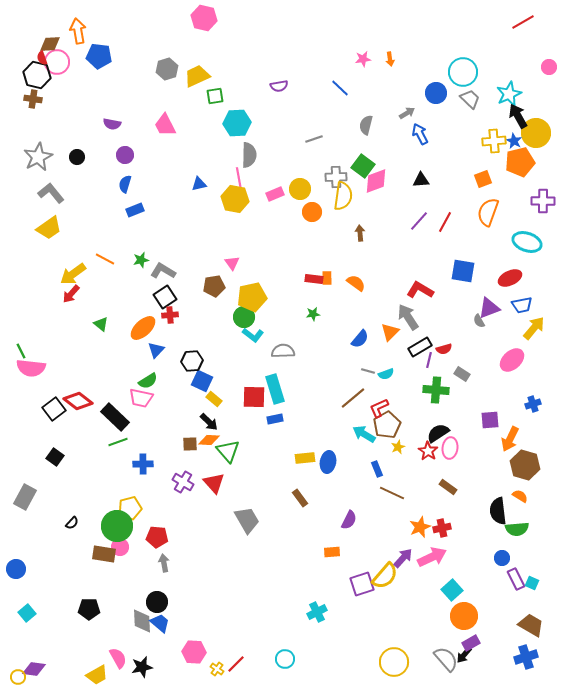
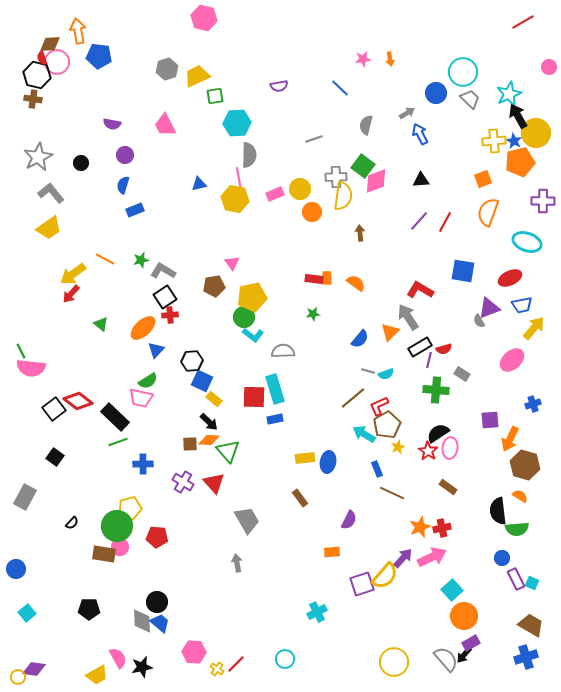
black circle at (77, 157): moved 4 px right, 6 px down
blue semicircle at (125, 184): moved 2 px left, 1 px down
red L-shape at (379, 408): moved 2 px up
gray arrow at (164, 563): moved 73 px right
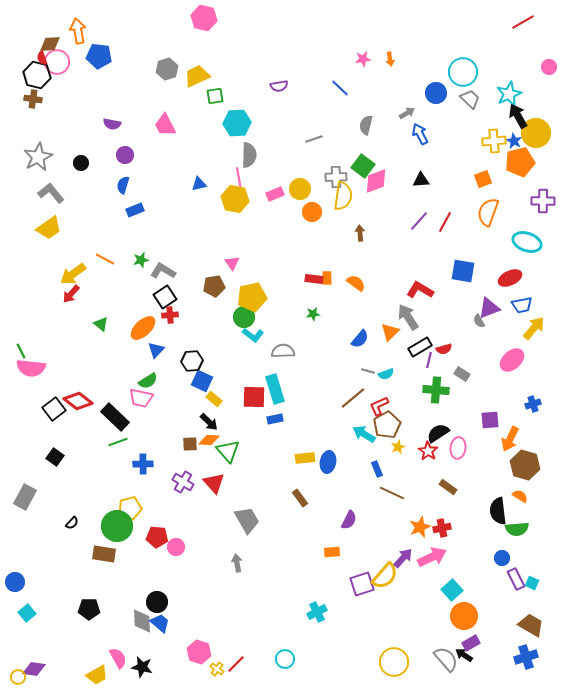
pink ellipse at (450, 448): moved 8 px right
pink circle at (120, 547): moved 56 px right
blue circle at (16, 569): moved 1 px left, 13 px down
pink hexagon at (194, 652): moved 5 px right; rotated 15 degrees clockwise
black arrow at (464, 655): rotated 84 degrees clockwise
black star at (142, 667): rotated 25 degrees clockwise
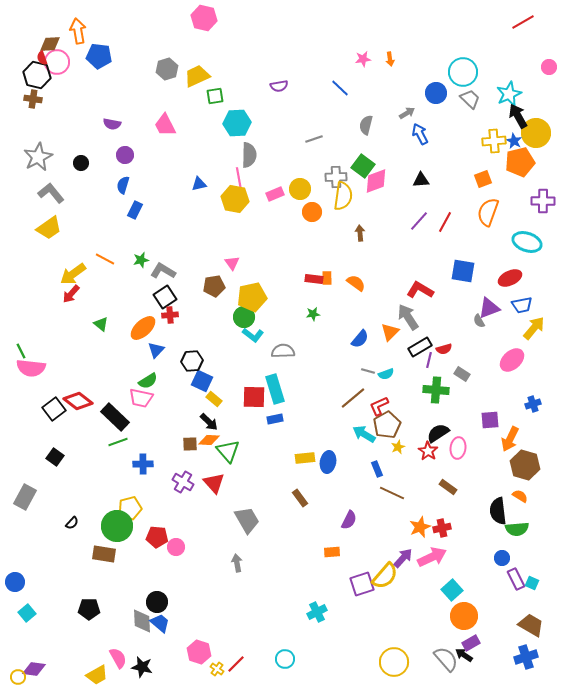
blue rectangle at (135, 210): rotated 42 degrees counterclockwise
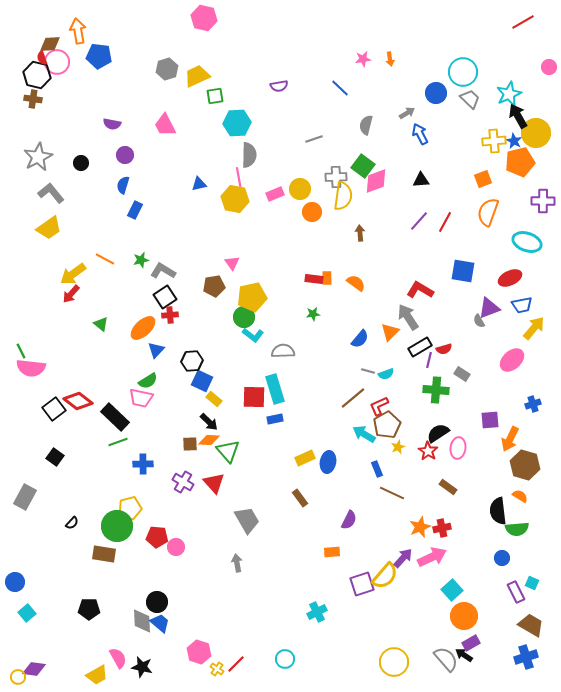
yellow rectangle at (305, 458): rotated 18 degrees counterclockwise
purple rectangle at (516, 579): moved 13 px down
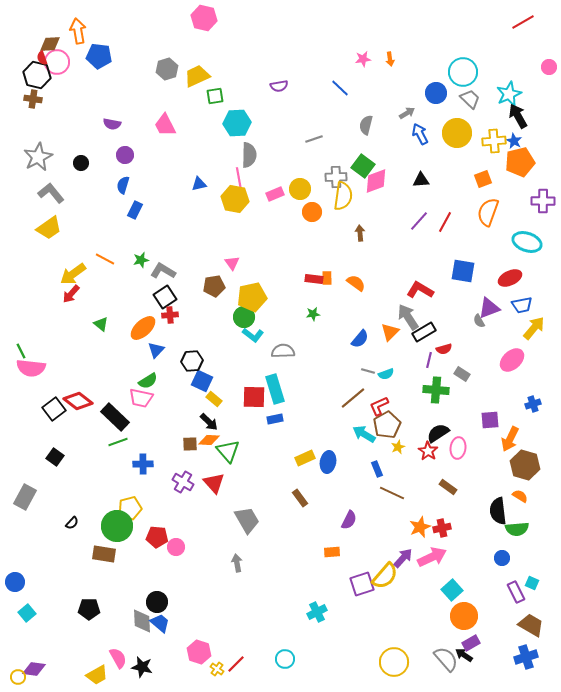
yellow circle at (536, 133): moved 79 px left
black rectangle at (420, 347): moved 4 px right, 15 px up
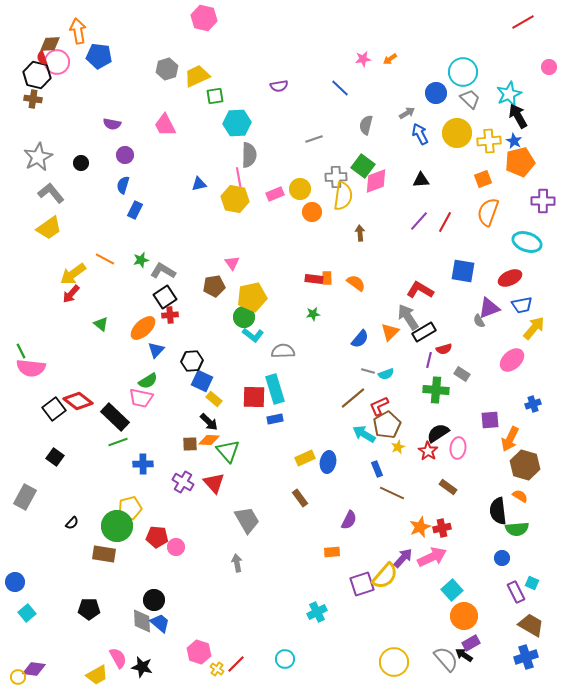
orange arrow at (390, 59): rotated 64 degrees clockwise
yellow cross at (494, 141): moved 5 px left
black circle at (157, 602): moved 3 px left, 2 px up
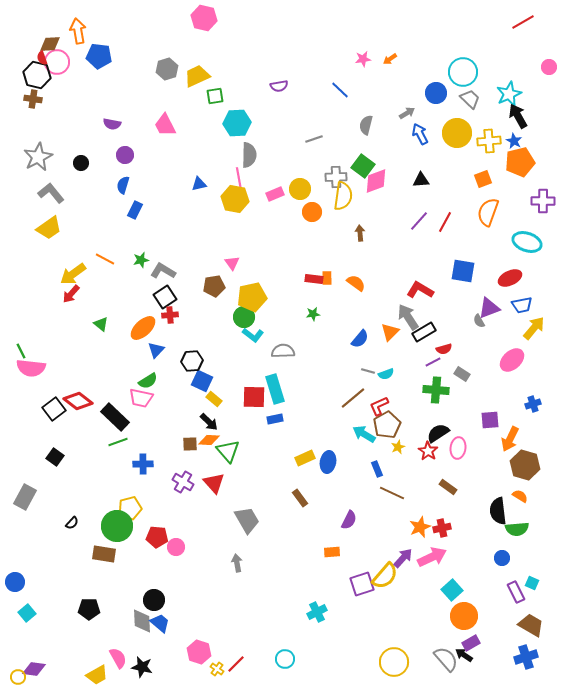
blue line at (340, 88): moved 2 px down
purple line at (429, 360): moved 4 px right, 2 px down; rotated 49 degrees clockwise
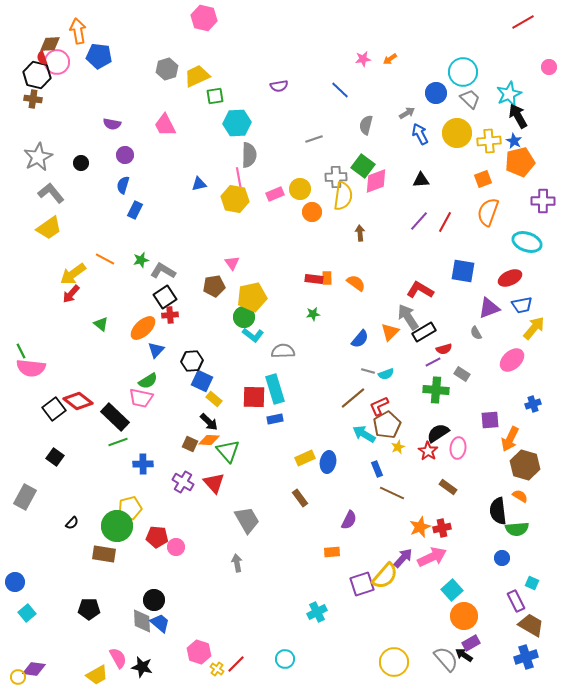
gray semicircle at (479, 321): moved 3 px left, 12 px down
brown square at (190, 444): rotated 28 degrees clockwise
purple rectangle at (516, 592): moved 9 px down
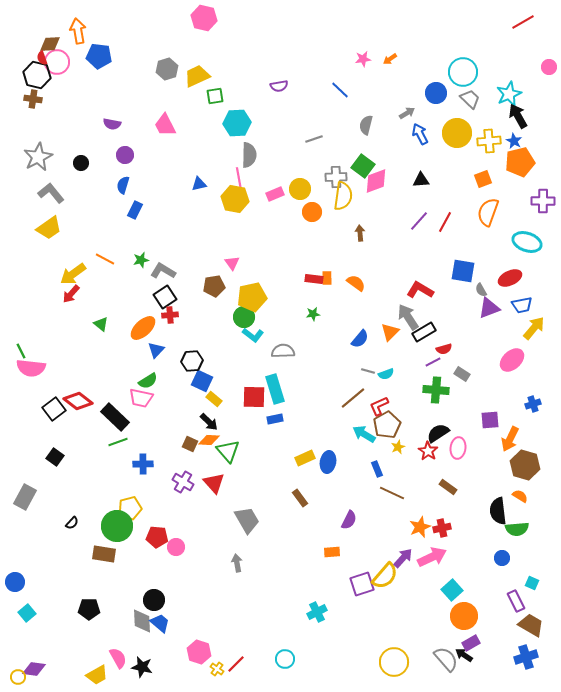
gray semicircle at (476, 333): moved 5 px right, 43 px up
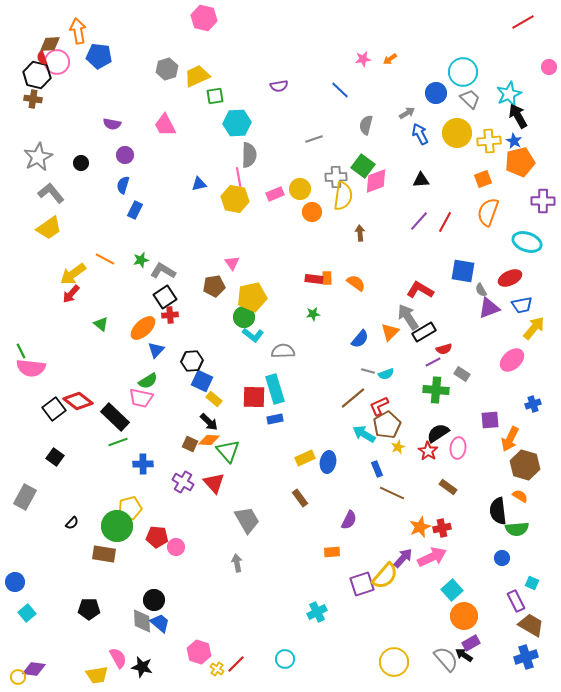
yellow trapezoid at (97, 675): rotated 20 degrees clockwise
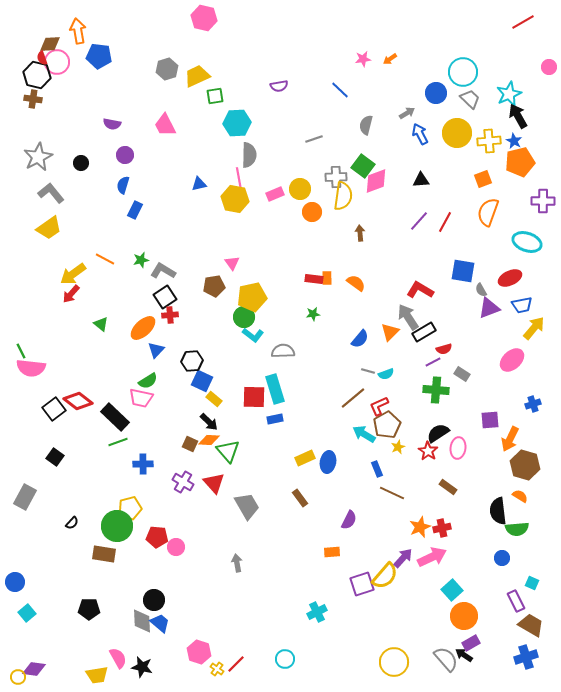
gray trapezoid at (247, 520): moved 14 px up
